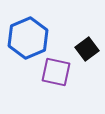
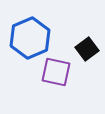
blue hexagon: moved 2 px right
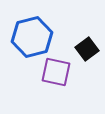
blue hexagon: moved 2 px right, 1 px up; rotated 9 degrees clockwise
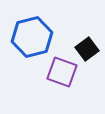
purple square: moved 6 px right; rotated 8 degrees clockwise
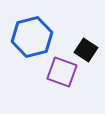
black square: moved 1 px left, 1 px down; rotated 20 degrees counterclockwise
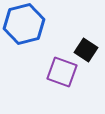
blue hexagon: moved 8 px left, 13 px up
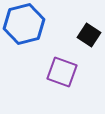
black square: moved 3 px right, 15 px up
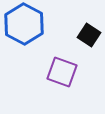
blue hexagon: rotated 18 degrees counterclockwise
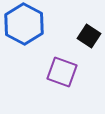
black square: moved 1 px down
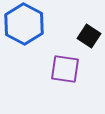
purple square: moved 3 px right, 3 px up; rotated 12 degrees counterclockwise
